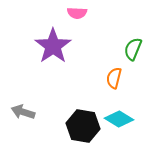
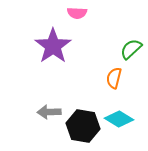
green semicircle: moved 2 px left; rotated 25 degrees clockwise
gray arrow: moved 26 px right; rotated 20 degrees counterclockwise
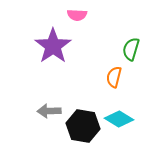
pink semicircle: moved 2 px down
green semicircle: rotated 30 degrees counterclockwise
orange semicircle: moved 1 px up
gray arrow: moved 1 px up
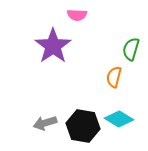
gray arrow: moved 4 px left, 12 px down; rotated 15 degrees counterclockwise
